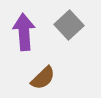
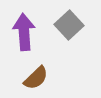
brown semicircle: moved 7 px left
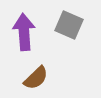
gray square: rotated 24 degrees counterclockwise
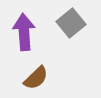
gray square: moved 2 px right, 2 px up; rotated 28 degrees clockwise
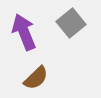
purple arrow: rotated 18 degrees counterclockwise
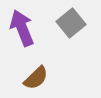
purple arrow: moved 2 px left, 4 px up
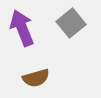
brown semicircle: rotated 28 degrees clockwise
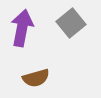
purple arrow: rotated 33 degrees clockwise
